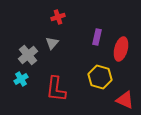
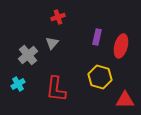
red ellipse: moved 3 px up
cyan cross: moved 3 px left, 5 px down
red triangle: rotated 24 degrees counterclockwise
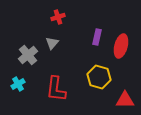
yellow hexagon: moved 1 px left
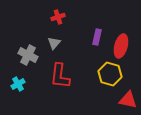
gray triangle: moved 2 px right
gray cross: rotated 24 degrees counterclockwise
yellow hexagon: moved 11 px right, 3 px up
red L-shape: moved 4 px right, 13 px up
red triangle: moved 3 px right; rotated 12 degrees clockwise
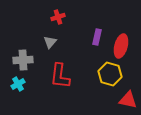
gray triangle: moved 4 px left, 1 px up
gray cross: moved 5 px left, 5 px down; rotated 30 degrees counterclockwise
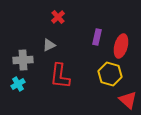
red cross: rotated 24 degrees counterclockwise
gray triangle: moved 1 px left, 3 px down; rotated 24 degrees clockwise
red triangle: rotated 30 degrees clockwise
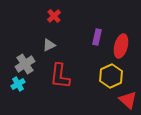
red cross: moved 4 px left, 1 px up
gray cross: moved 2 px right, 4 px down; rotated 30 degrees counterclockwise
yellow hexagon: moved 1 px right, 2 px down; rotated 20 degrees clockwise
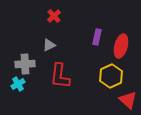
gray cross: rotated 30 degrees clockwise
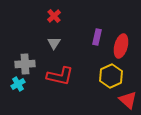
gray triangle: moved 5 px right, 2 px up; rotated 32 degrees counterclockwise
red L-shape: rotated 84 degrees counterclockwise
